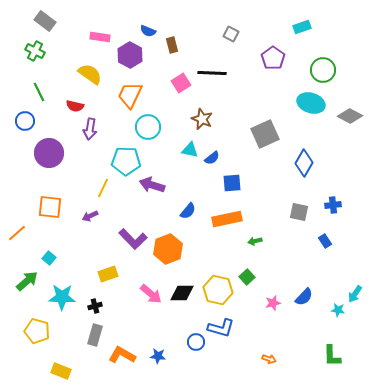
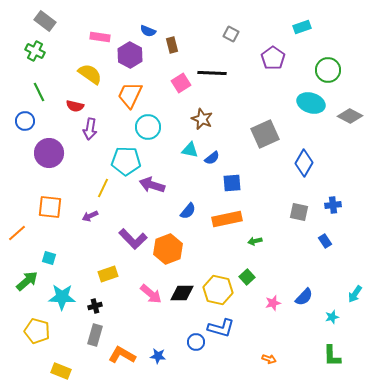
green circle at (323, 70): moved 5 px right
cyan square at (49, 258): rotated 24 degrees counterclockwise
cyan star at (338, 310): moved 6 px left, 7 px down; rotated 24 degrees counterclockwise
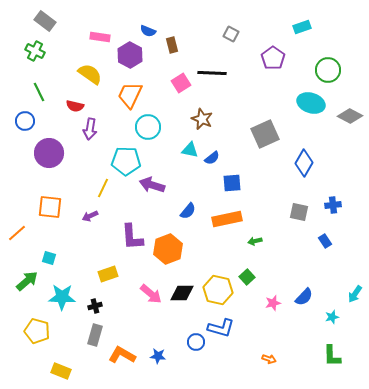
purple L-shape at (133, 239): moved 1 px left, 2 px up; rotated 40 degrees clockwise
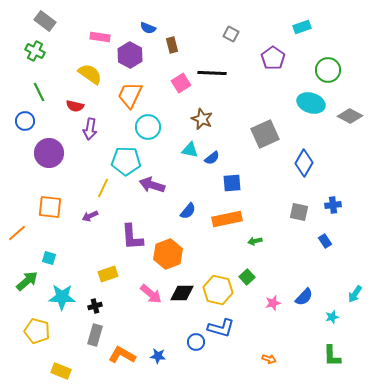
blue semicircle at (148, 31): moved 3 px up
orange hexagon at (168, 249): moved 5 px down
